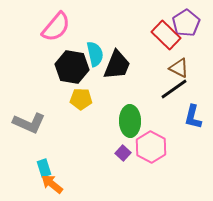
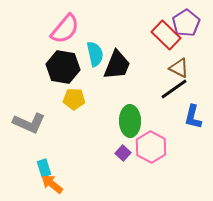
pink semicircle: moved 9 px right, 2 px down
black hexagon: moved 9 px left
yellow pentagon: moved 7 px left
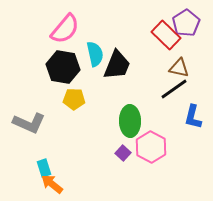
brown triangle: rotated 15 degrees counterclockwise
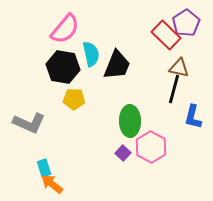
cyan semicircle: moved 4 px left
black line: rotated 40 degrees counterclockwise
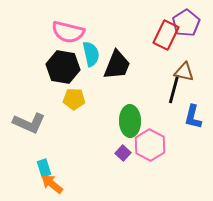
pink semicircle: moved 3 px right, 3 px down; rotated 64 degrees clockwise
red rectangle: rotated 72 degrees clockwise
brown triangle: moved 5 px right, 4 px down
pink hexagon: moved 1 px left, 2 px up
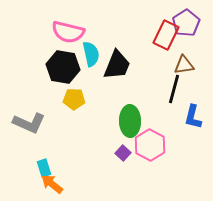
brown triangle: moved 7 px up; rotated 20 degrees counterclockwise
